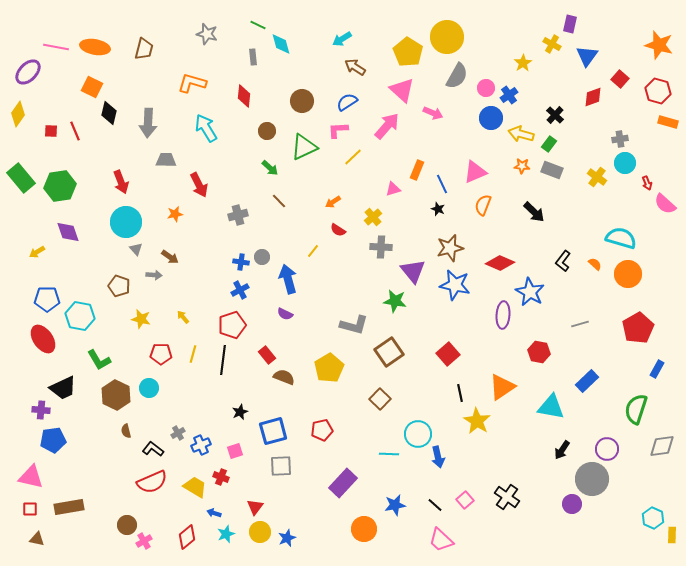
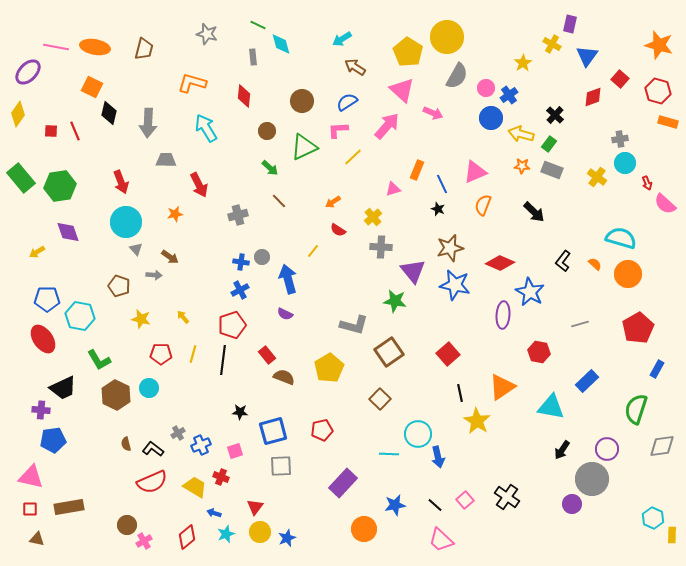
black star at (240, 412): rotated 28 degrees clockwise
brown semicircle at (126, 431): moved 13 px down
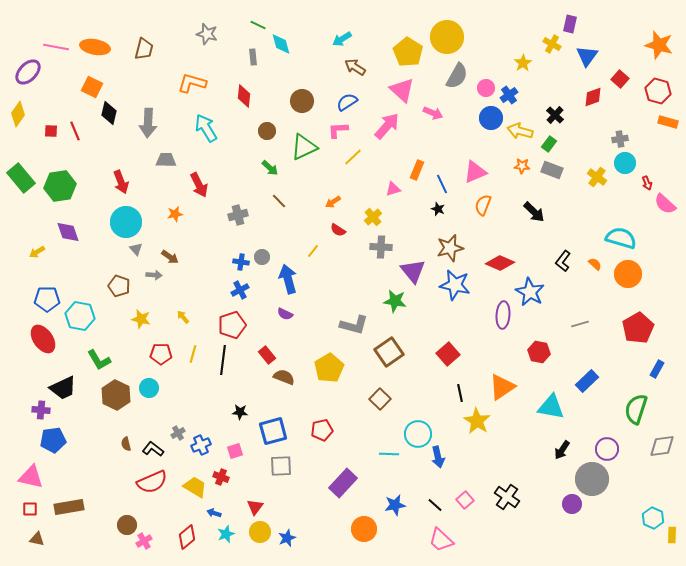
yellow arrow at (521, 134): moved 1 px left, 3 px up
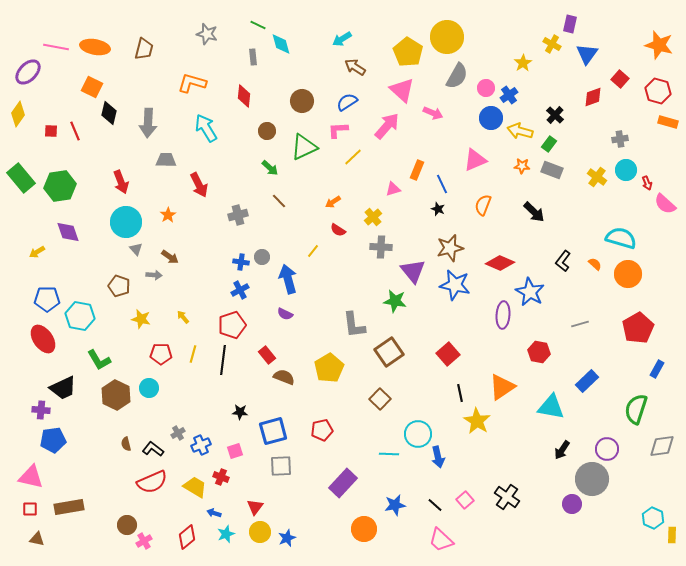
blue triangle at (587, 56): moved 2 px up
cyan circle at (625, 163): moved 1 px right, 7 px down
pink triangle at (475, 172): moved 12 px up
orange star at (175, 214): moved 7 px left, 1 px down; rotated 21 degrees counterclockwise
gray L-shape at (354, 325): rotated 68 degrees clockwise
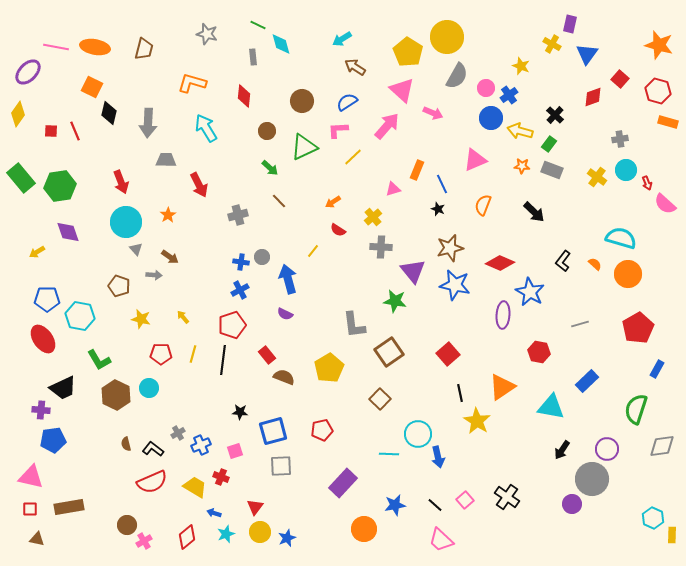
yellow star at (523, 63): moved 2 px left, 3 px down; rotated 18 degrees counterclockwise
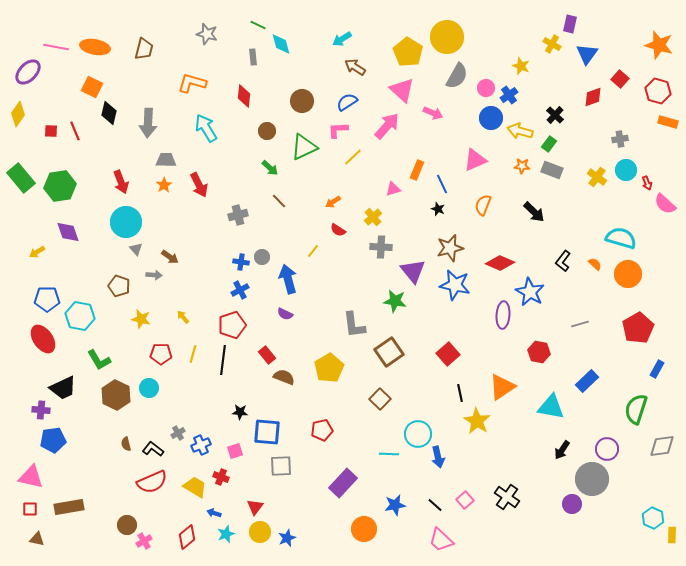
orange star at (168, 215): moved 4 px left, 30 px up
blue square at (273, 431): moved 6 px left, 1 px down; rotated 20 degrees clockwise
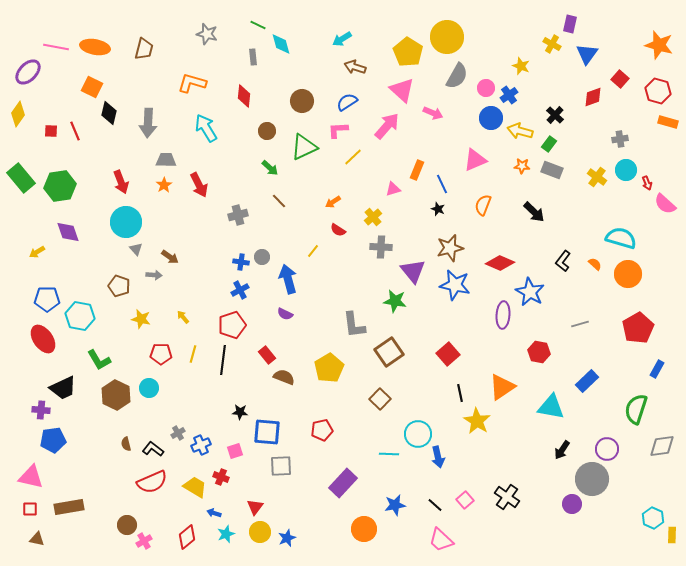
brown arrow at (355, 67): rotated 15 degrees counterclockwise
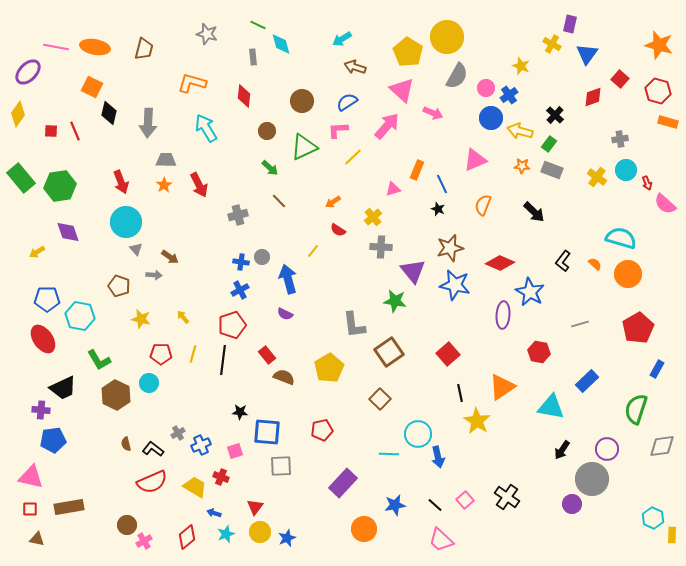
cyan circle at (149, 388): moved 5 px up
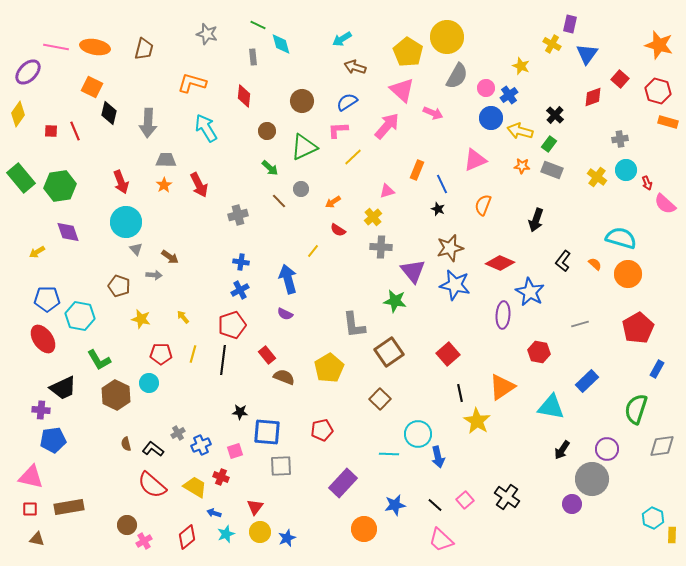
pink triangle at (393, 189): moved 6 px left, 2 px down
black arrow at (534, 212): moved 2 px right, 8 px down; rotated 65 degrees clockwise
gray circle at (262, 257): moved 39 px right, 68 px up
red semicircle at (152, 482): moved 3 px down; rotated 64 degrees clockwise
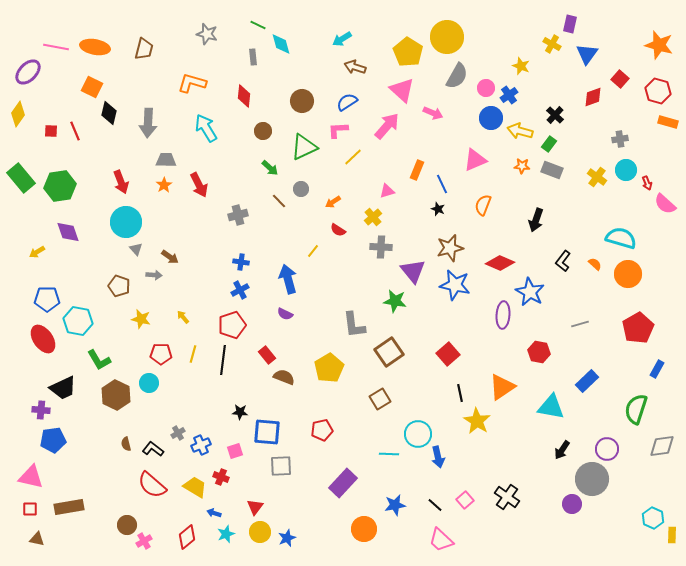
brown circle at (267, 131): moved 4 px left
cyan hexagon at (80, 316): moved 2 px left, 5 px down
brown square at (380, 399): rotated 15 degrees clockwise
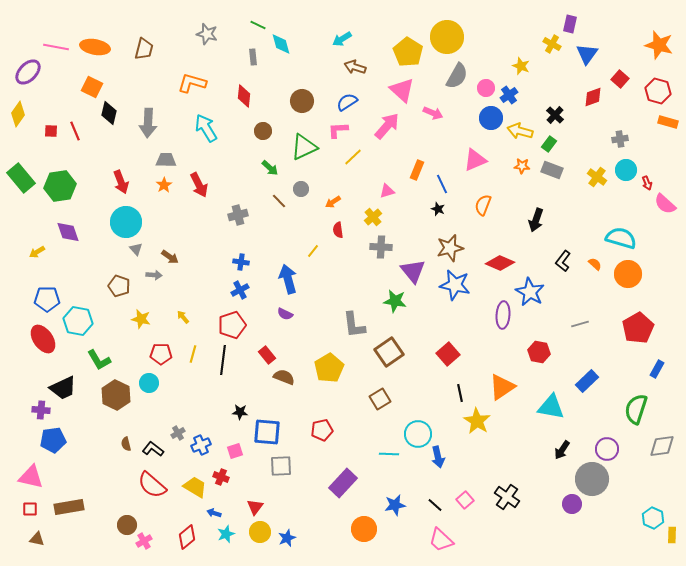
red semicircle at (338, 230): rotated 49 degrees clockwise
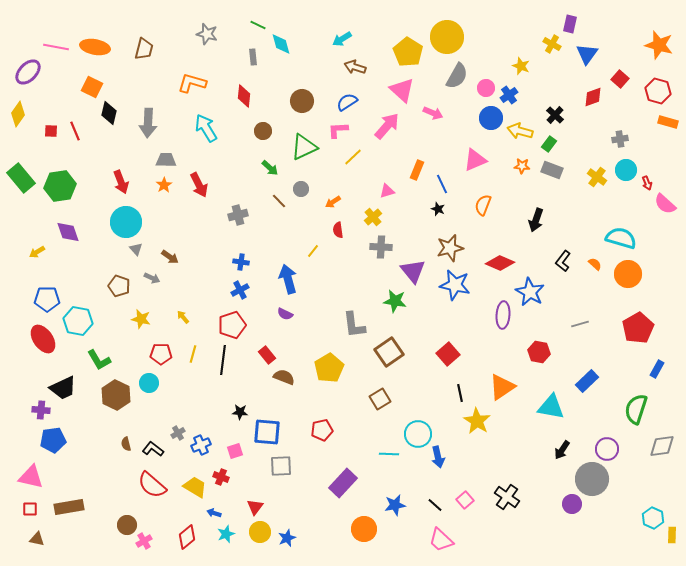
gray arrow at (154, 275): moved 2 px left, 3 px down; rotated 21 degrees clockwise
